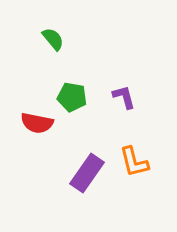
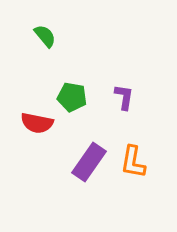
green semicircle: moved 8 px left, 3 px up
purple L-shape: rotated 24 degrees clockwise
orange L-shape: moved 1 px left; rotated 24 degrees clockwise
purple rectangle: moved 2 px right, 11 px up
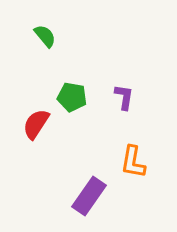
red semicircle: moved 1 px left, 1 px down; rotated 112 degrees clockwise
purple rectangle: moved 34 px down
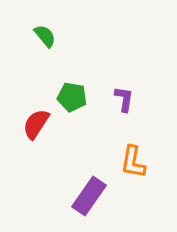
purple L-shape: moved 2 px down
